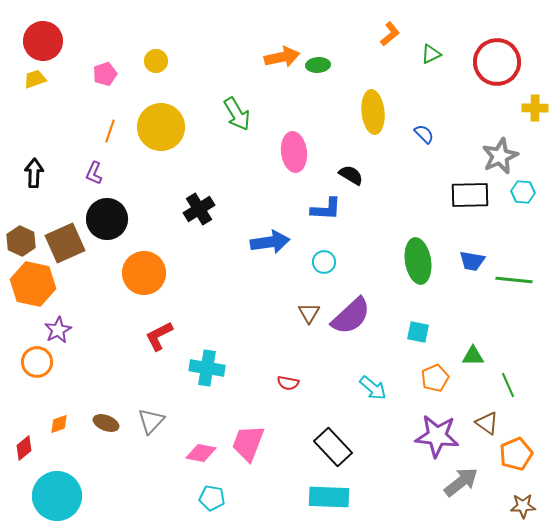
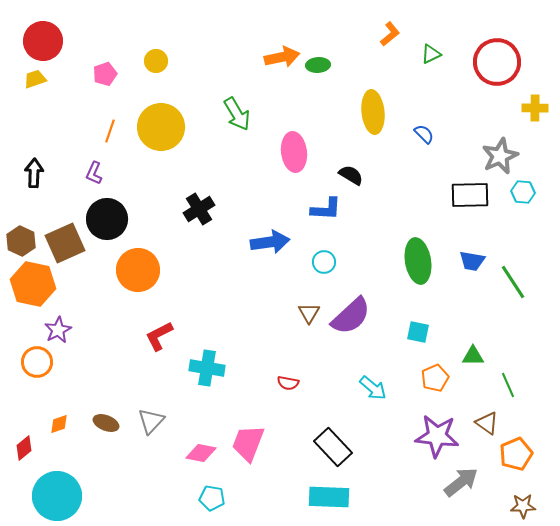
orange circle at (144, 273): moved 6 px left, 3 px up
green line at (514, 280): moved 1 px left, 2 px down; rotated 51 degrees clockwise
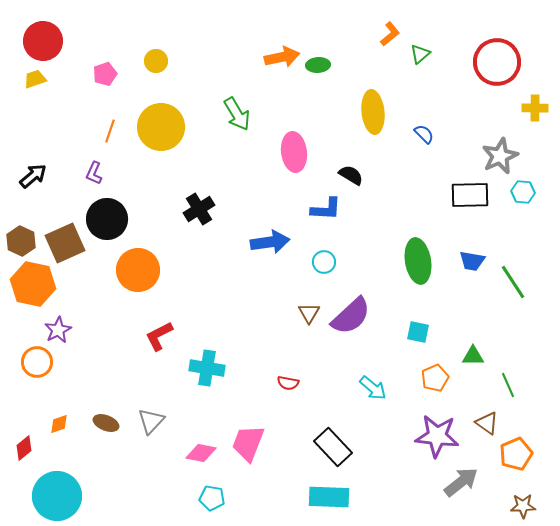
green triangle at (431, 54): moved 11 px left; rotated 15 degrees counterclockwise
black arrow at (34, 173): moved 1 px left, 3 px down; rotated 48 degrees clockwise
